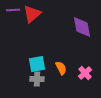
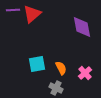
gray cross: moved 19 px right, 9 px down; rotated 24 degrees clockwise
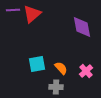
orange semicircle: rotated 16 degrees counterclockwise
pink cross: moved 1 px right, 2 px up
gray cross: moved 1 px up; rotated 24 degrees counterclockwise
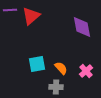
purple line: moved 3 px left
red triangle: moved 1 px left, 2 px down
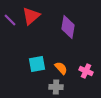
purple line: moved 10 px down; rotated 48 degrees clockwise
purple diamond: moved 14 px left; rotated 20 degrees clockwise
pink cross: rotated 24 degrees counterclockwise
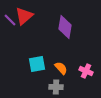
red triangle: moved 7 px left
purple diamond: moved 3 px left
